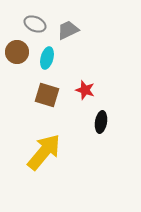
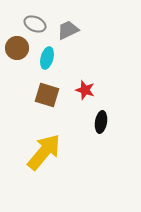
brown circle: moved 4 px up
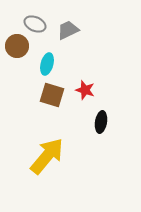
brown circle: moved 2 px up
cyan ellipse: moved 6 px down
brown square: moved 5 px right
yellow arrow: moved 3 px right, 4 px down
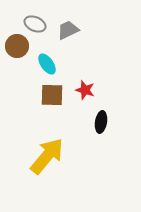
cyan ellipse: rotated 50 degrees counterclockwise
brown square: rotated 15 degrees counterclockwise
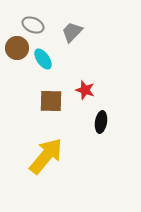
gray ellipse: moved 2 px left, 1 px down
gray trapezoid: moved 4 px right, 2 px down; rotated 20 degrees counterclockwise
brown circle: moved 2 px down
cyan ellipse: moved 4 px left, 5 px up
brown square: moved 1 px left, 6 px down
yellow arrow: moved 1 px left
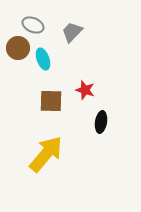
brown circle: moved 1 px right
cyan ellipse: rotated 15 degrees clockwise
yellow arrow: moved 2 px up
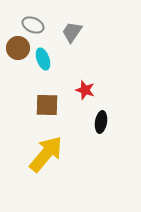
gray trapezoid: rotated 10 degrees counterclockwise
brown square: moved 4 px left, 4 px down
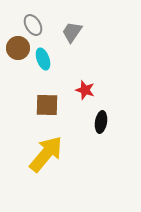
gray ellipse: rotated 35 degrees clockwise
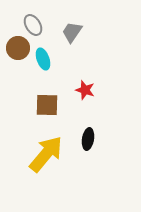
black ellipse: moved 13 px left, 17 px down
